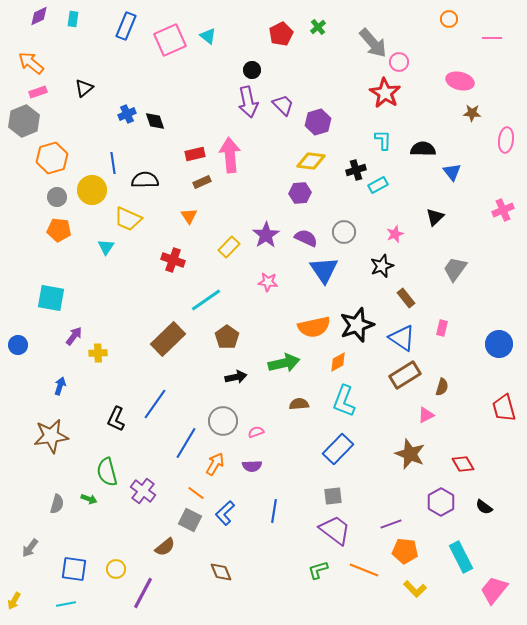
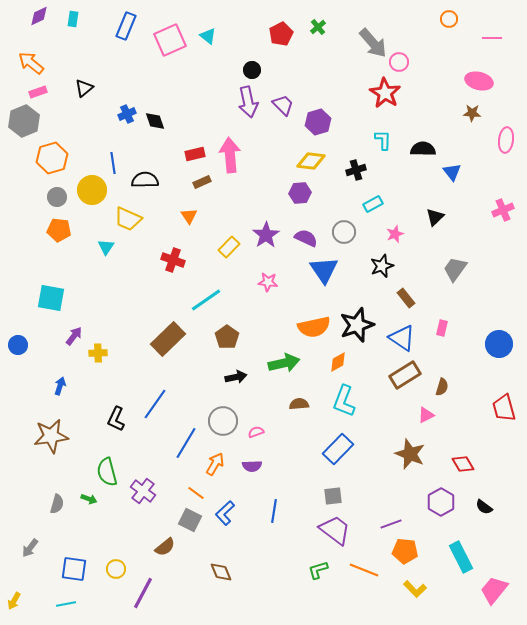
pink ellipse at (460, 81): moved 19 px right
cyan rectangle at (378, 185): moved 5 px left, 19 px down
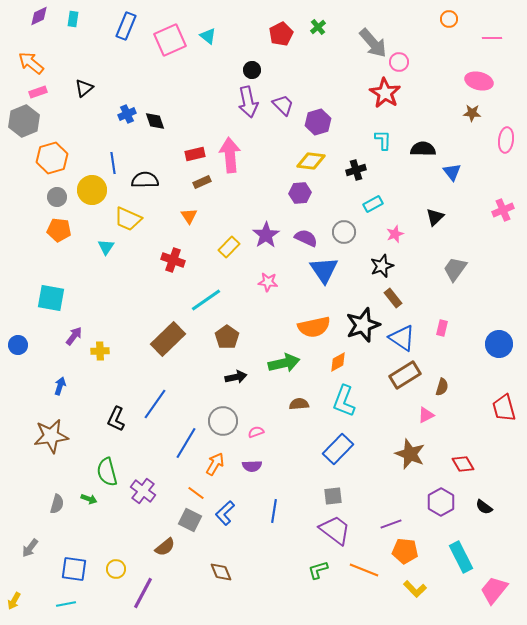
brown rectangle at (406, 298): moved 13 px left
black star at (357, 325): moved 6 px right
yellow cross at (98, 353): moved 2 px right, 2 px up
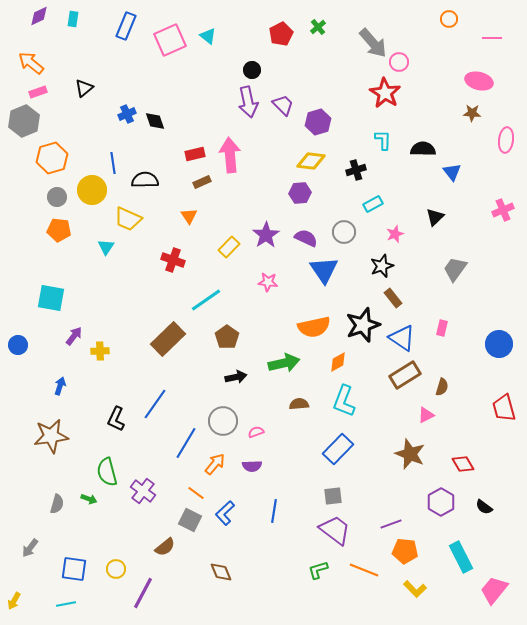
orange arrow at (215, 464): rotated 10 degrees clockwise
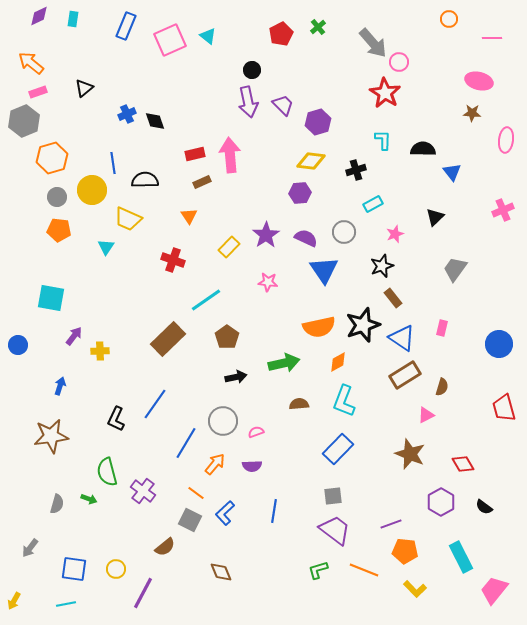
orange semicircle at (314, 327): moved 5 px right
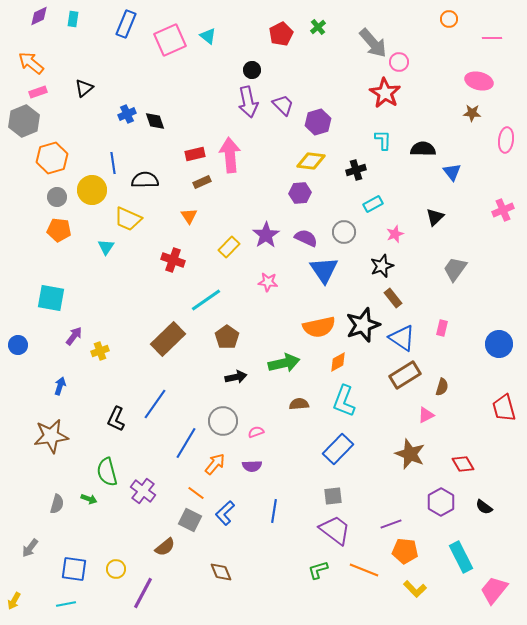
blue rectangle at (126, 26): moved 2 px up
yellow cross at (100, 351): rotated 18 degrees counterclockwise
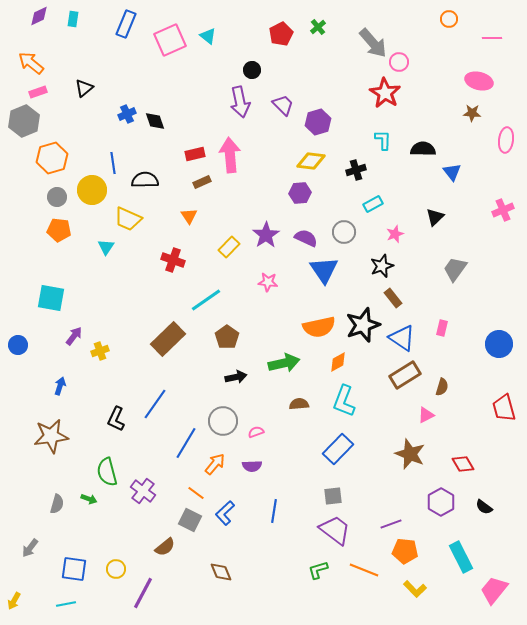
purple arrow at (248, 102): moved 8 px left
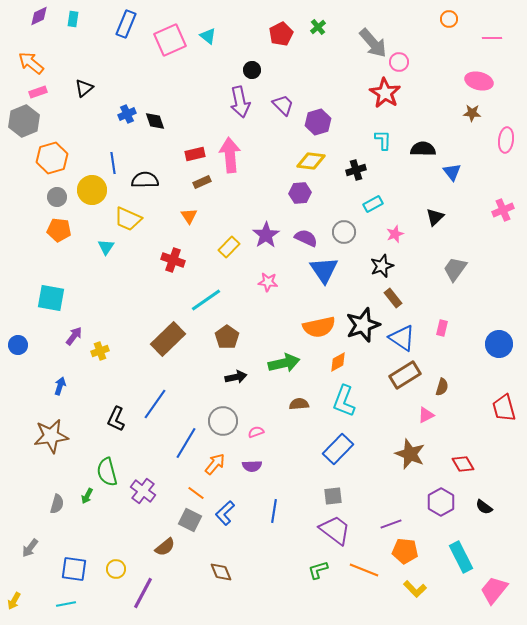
green arrow at (89, 499): moved 2 px left, 3 px up; rotated 98 degrees clockwise
